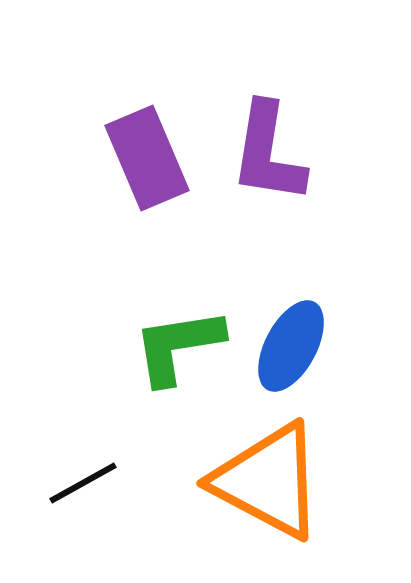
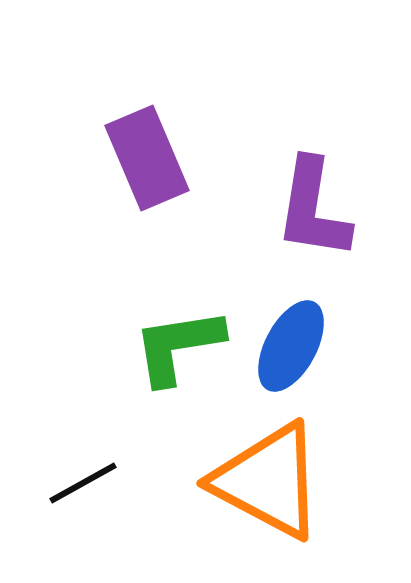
purple L-shape: moved 45 px right, 56 px down
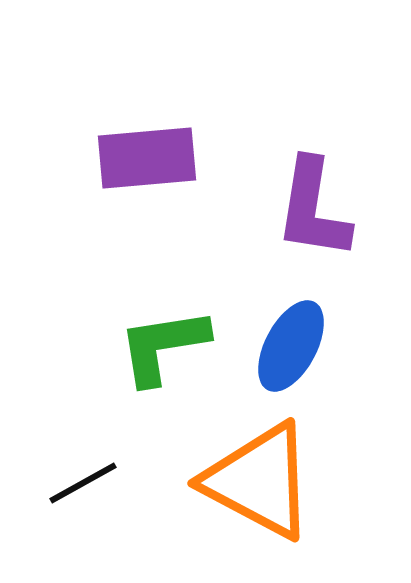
purple rectangle: rotated 72 degrees counterclockwise
green L-shape: moved 15 px left
orange triangle: moved 9 px left
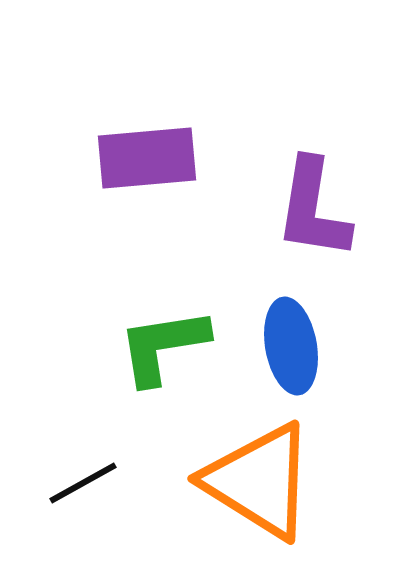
blue ellipse: rotated 38 degrees counterclockwise
orange triangle: rotated 4 degrees clockwise
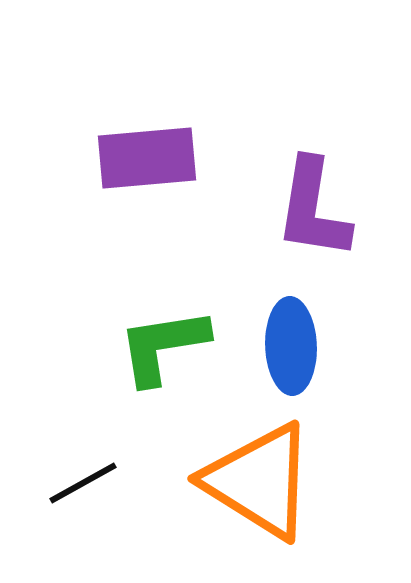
blue ellipse: rotated 8 degrees clockwise
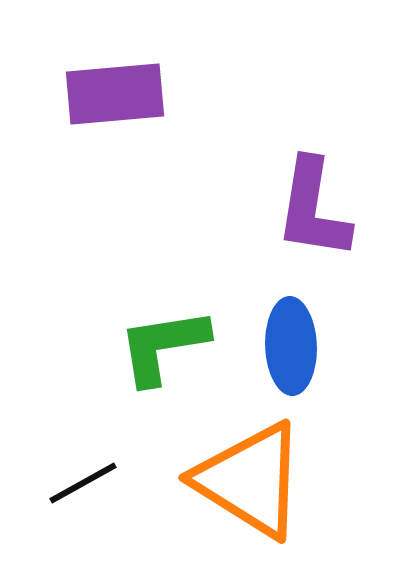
purple rectangle: moved 32 px left, 64 px up
orange triangle: moved 9 px left, 1 px up
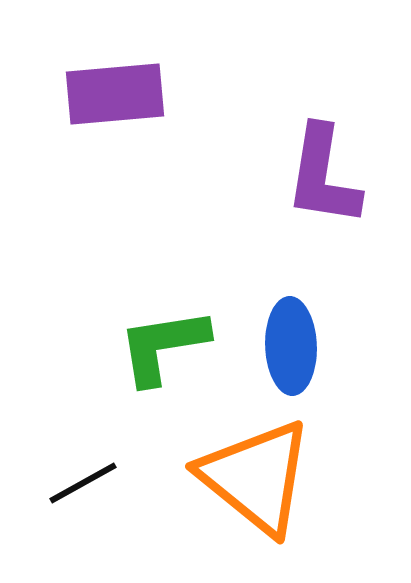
purple L-shape: moved 10 px right, 33 px up
orange triangle: moved 6 px right, 3 px up; rotated 7 degrees clockwise
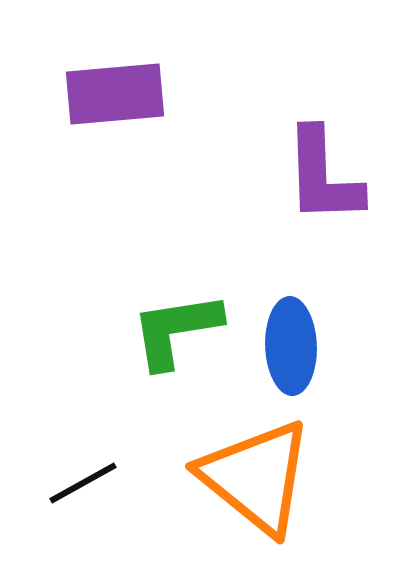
purple L-shape: rotated 11 degrees counterclockwise
green L-shape: moved 13 px right, 16 px up
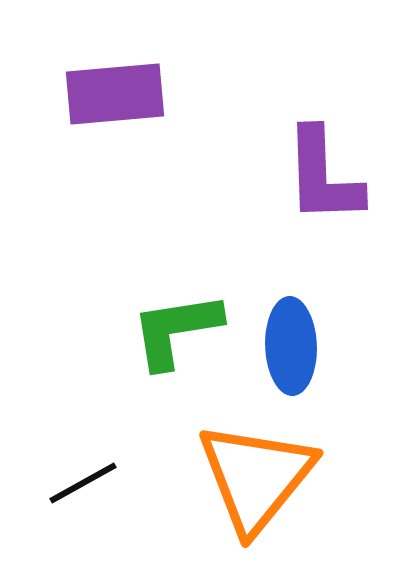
orange triangle: rotated 30 degrees clockwise
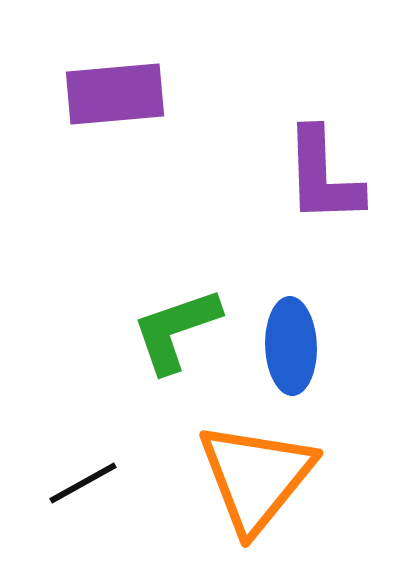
green L-shape: rotated 10 degrees counterclockwise
